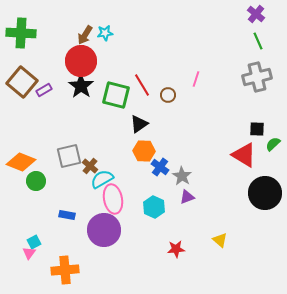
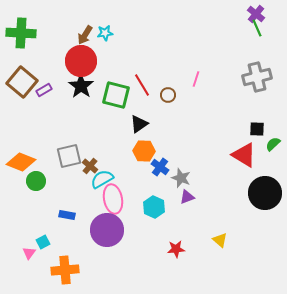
green line: moved 1 px left, 13 px up
gray star: moved 1 px left, 2 px down; rotated 12 degrees counterclockwise
purple circle: moved 3 px right
cyan square: moved 9 px right
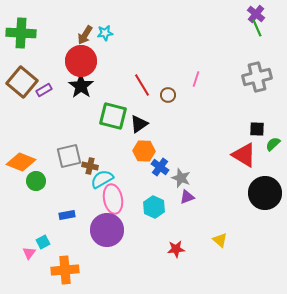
green square: moved 3 px left, 21 px down
brown cross: rotated 28 degrees counterclockwise
blue rectangle: rotated 21 degrees counterclockwise
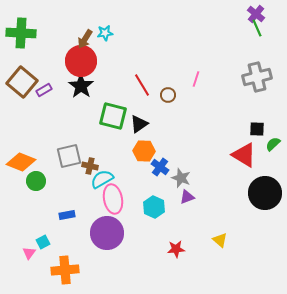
brown arrow: moved 4 px down
purple circle: moved 3 px down
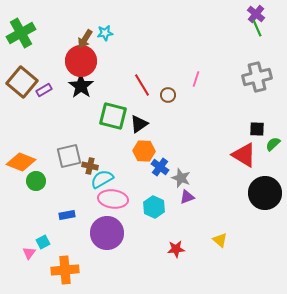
green cross: rotated 32 degrees counterclockwise
pink ellipse: rotated 72 degrees counterclockwise
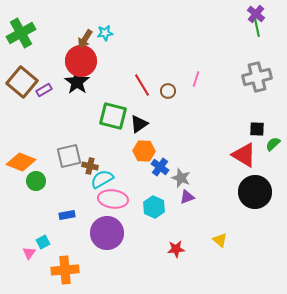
green line: rotated 12 degrees clockwise
black star: moved 4 px left, 4 px up
brown circle: moved 4 px up
black circle: moved 10 px left, 1 px up
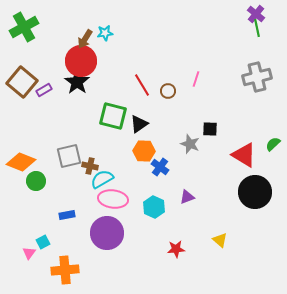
green cross: moved 3 px right, 6 px up
black square: moved 47 px left
gray star: moved 9 px right, 34 px up
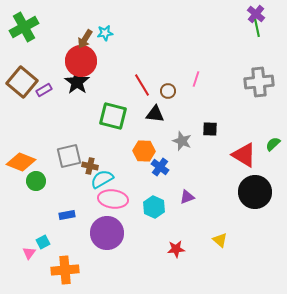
gray cross: moved 2 px right, 5 px down; rotated 8 degrees clockwise
black triangle: moved 16 px right, 10 px up; rotated 42 degrees clockwise
gray star: moved 8 px left, 3 px up
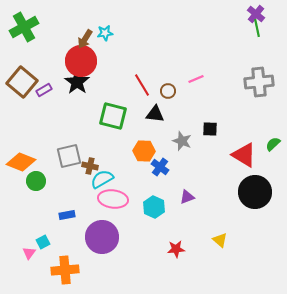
pink line: rotated 49 degrees clockwise
purple circle: moved 5 px left, 4 px down
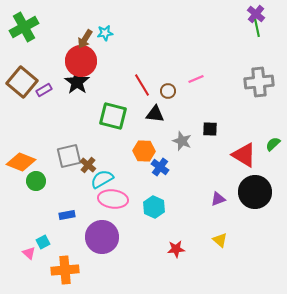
brown cross: moved 2 px left, 1 px up; rotated 28 degrees clockwise
purple triangle: moved 31 px right, 2 px down
pink triangle: rotated 24 degrees counterclockwise
